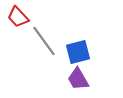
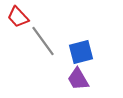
gray line: moved 1 px left
blue square: moved 3 px right
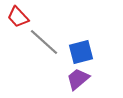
gray line: moved 1 px right, 1 px down; rotated 12 degrees counterclockwise
purple trapezoid: rotated 80 degrees clockwise
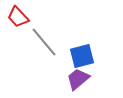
gray line: rotated 8 degrees clockwise
blue square: moved 1 px right, 4 px down
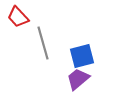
gray line: moved 1 px left, 1 px down; rotated 24 degrees clockwise
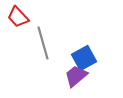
blue square: moved 2 px right, 2 px down; rotated 15 degrees counterclockwise
purple trapezoid: moved 2 px left, 3 px up
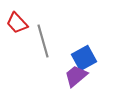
red trapezoid: moved 1 px left, 6 px down
gray line: moved 2 px up
